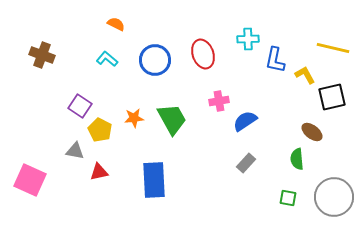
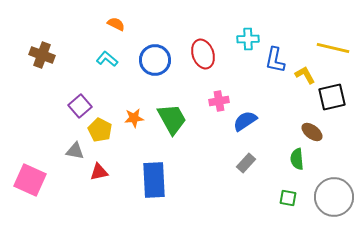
purple square: rotated 15 degrees clockwise
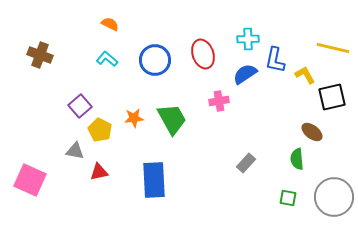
orange semicircle: moved 6 px left
brown cross: moved 2 px left
blue semicircle: moved 47 px up
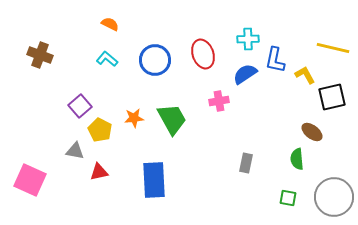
gray rectangle: rotated 30 degrees counterclockwise
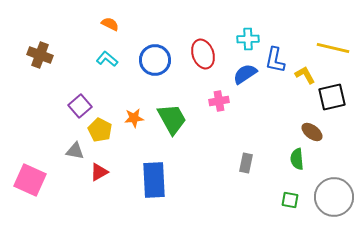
red triangle: rotated 18 degrees counterclockwise
green square: moved 2 px right, 2 px down
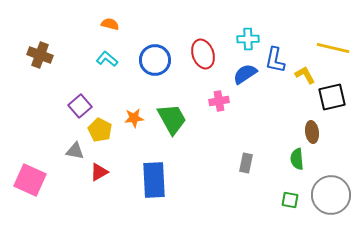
orange semicircle: rotated 12 degrees counterclockwise
brown ellipse: rotated 45 degrees clockwise
gray circle: moved 3 px left, 2 px up
